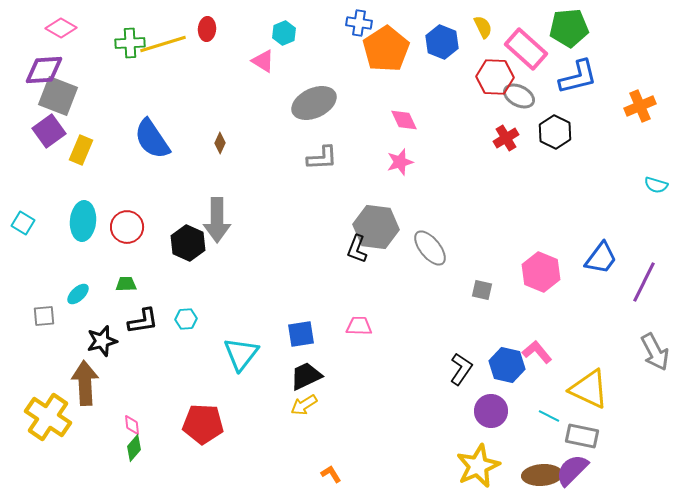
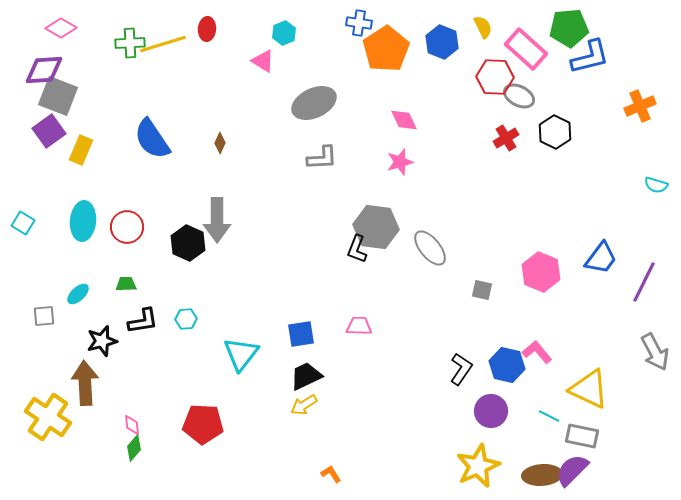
blue L-shape at (578, 77): moved 12 px right, 20 px up
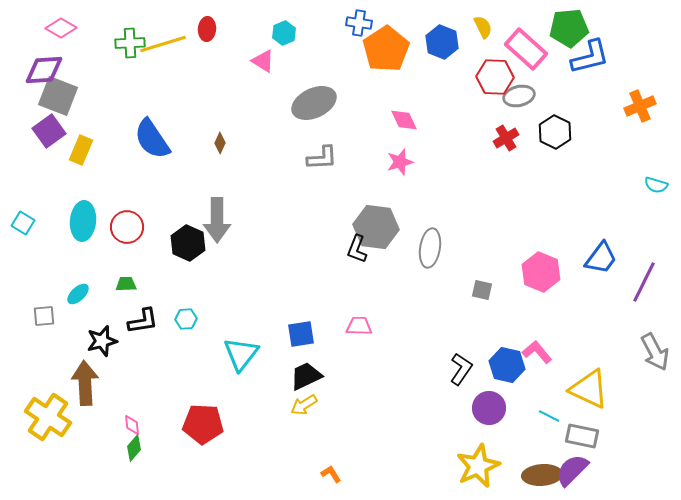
gray ellipse at (519, 96): rotated 40 degrees counterclockwise
gray ellipse at (430, 248): rotated 48 degrees clockwise
purple circle at (491, 411): moved 2 px left, 3 px up
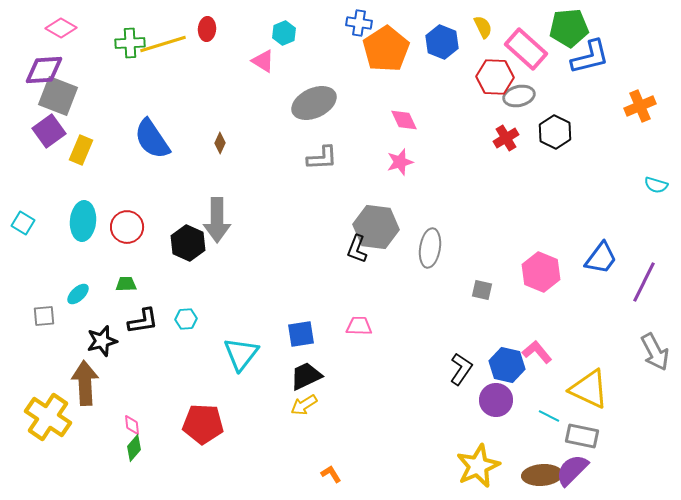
purple circle at (489, 408): moved 7 px right, 8 px up
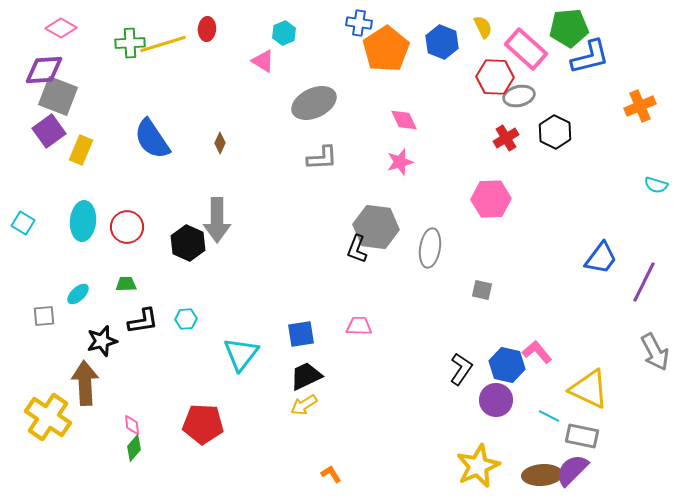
pink hexagon at (541, 272): moved 50 px left, 73 px up; rotated 24 degrees counterclockwise
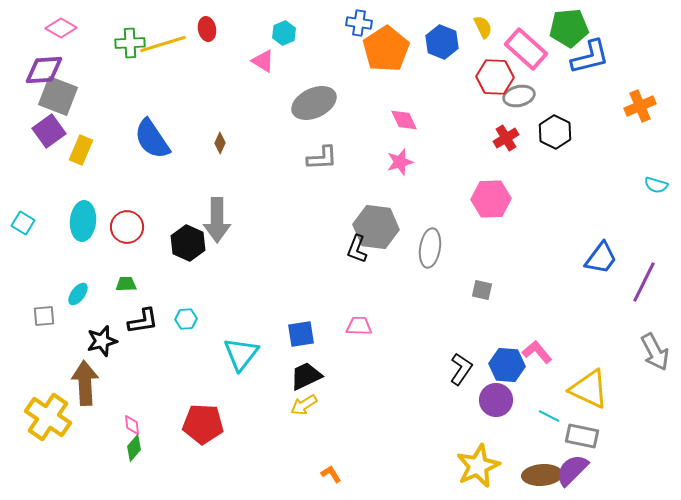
red ellipse at (207, 29): rotated 15 degrees counterclockwise
cyan ellipse at (78, 294): rotated 10 degrees counterclockwise
blue hexagon at (507, 365): rotated 8 degrees counterclockwise
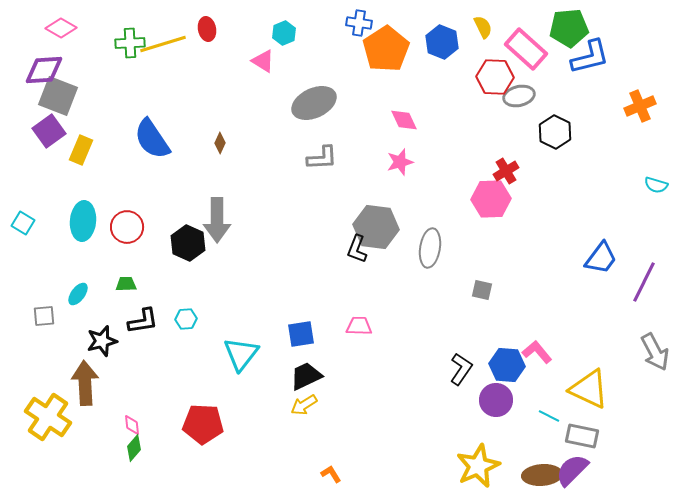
red cross at (506, 138): moved 33 px down
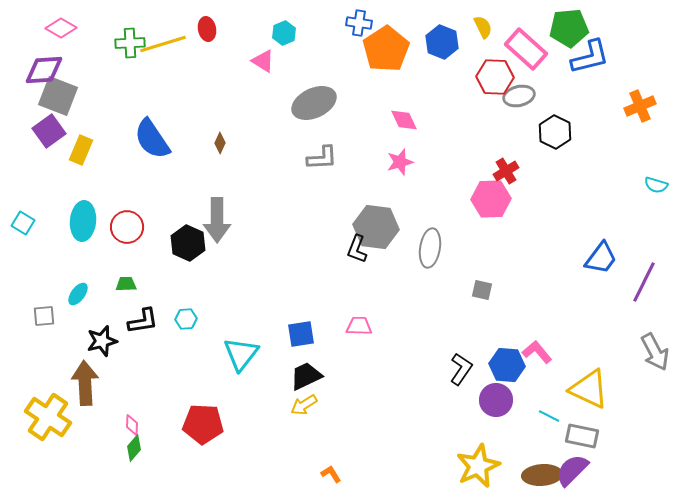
pink diamond at (132, 425): rotated 10 degrees clockwise
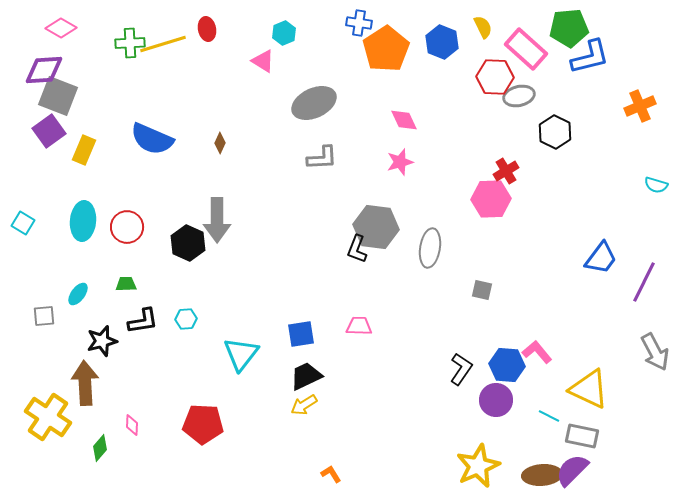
blue semicircle at (152, 139): rotated 33 degrees counterclockwise
yellow rectangle at (81, 150): moved 3 px right
green diamond at (134, 448): moved 34 px left
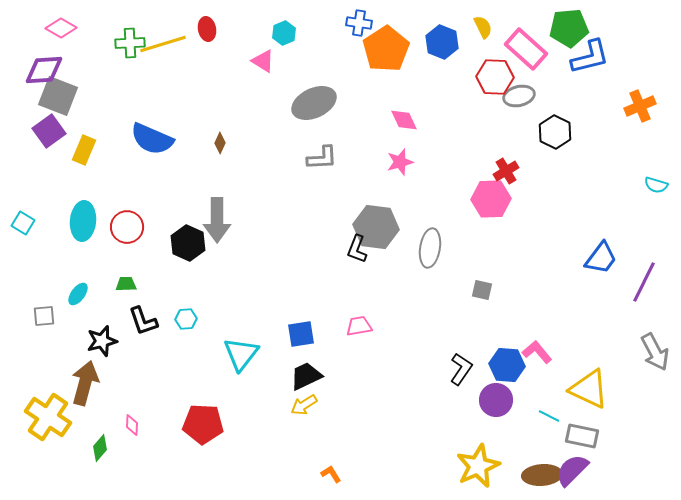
black L-shape at (143, 321): rotated 80 degrees clockwise
pink trapezoid at (359, 326): rotated 12 degrees counterclockwise
brown arrow at (85, 383): rotated 18 degrees clockwise
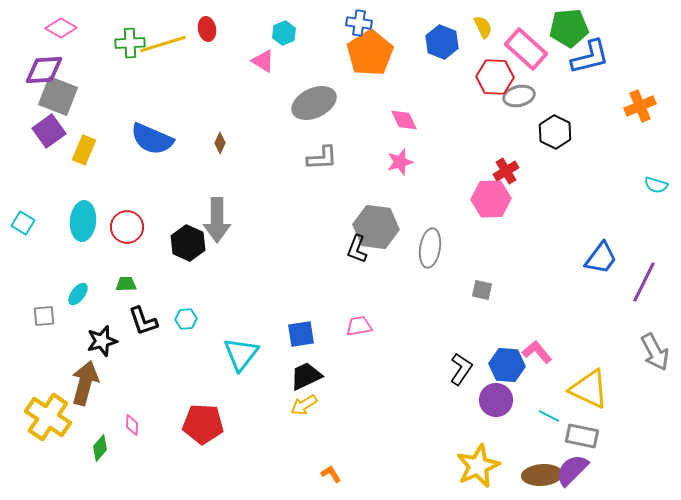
orange pentagon at (386, 49): moved 16 px left, 4 px down
